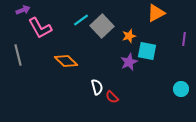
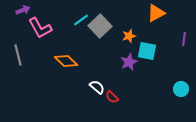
gray square: moved 2 px left
white semicircle: rotated 35 degrees counterclockwise
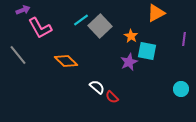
orange star: moved 2 px right; rotated 24 degrees counterclockwise
gray line: rotated 25 degrees counterclockwise
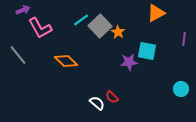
orange star: moved 13 px left, 4 px up
purple star: rotated 18 degrees clockwise
white semicircle: moved 16 px down
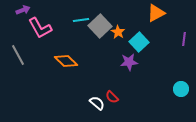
cyan line: rotated 28 degrees clockwise
cyan square: moved 8 px left, 9 px up; rotated 36 degrees clockwise
gray line: rotated 10 degrees clockwise
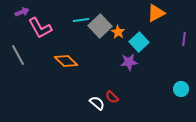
purple arrow: moved 1 px left, 2 px down
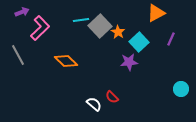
pink L-shape: rotated 105 degrees counterclockwise
purple line: moved 13 px left; rotated 16 degrees clockwise
white semicircle: moved 3 px left, 1 px down
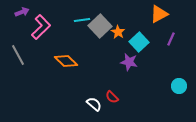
orange triangle: moved 3 px right, 1 px down
cyan line: moved 1 px right
pink L-shape: moved 1 px right, 1 px up
purple star: rotated 18 degrees clockwise
cyan circle: moved 2 px left, 3 px up
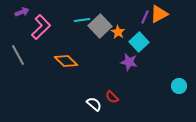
purple line: moved 26 px left, 22 px up
